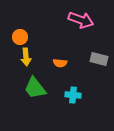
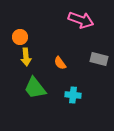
orange semicircle: rotated 48 degrees clockwise
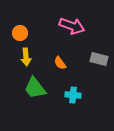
pink arrow: moved 9 px left, 6 px down
orange circle: moved 4 px up
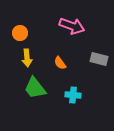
yellow arrow: moved 1 px right, 1 px down
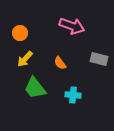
yellow arrow: moved 2 px left, 1 px down; rotated 48 degrees clockwise
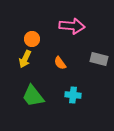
pink arrow: rotated 15 degrees counterclockwise
orange circle: moved 12 px right, 6 px down
yellow arrow: rotated 18 degrees counterclockwise
green trapezoid: moved 2 px left, 8 px down
